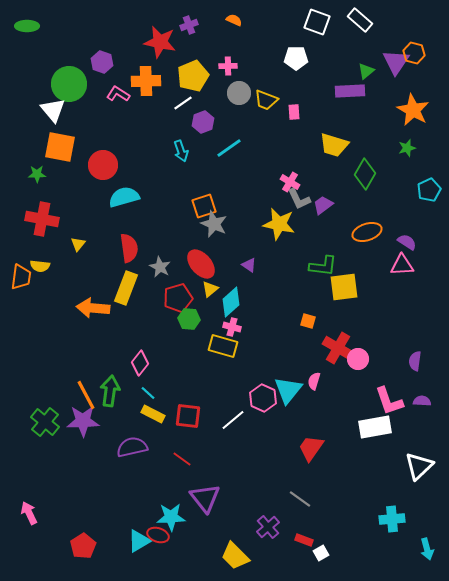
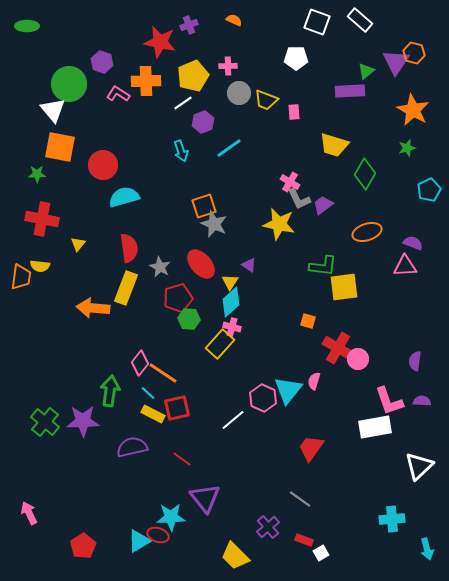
purple semicircle at (407, 242): moved 6 px right, 1 px down; rotated 12 degrees counterclockwise
pink triangle at (402, 265): moved 3 px right, 1 px down
yellow triangle at (210, 289): moved 20 px right, 7 px up; rotated 18 degrees counterclockwise
yellow rectangle at (223, 346): moved 3 px left, 2 px up; rotated 64 degrees counterclockwise
orange line at (86, 395): moved 77 px right, 22 px up; rotated 28 degrees counterclockwise
red square at (188, 416): moved 11 px left, 8 px up; rotated 20 degrees counterclockwise
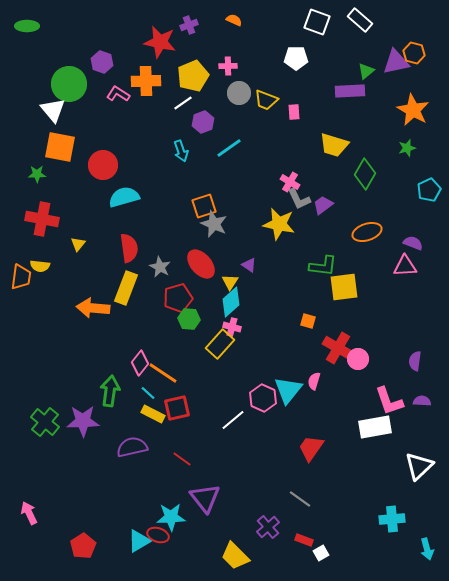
purple triangle at (396, 62): rotated 44 degrees clockwise
